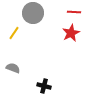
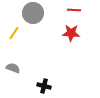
red line: moved 2 px up
red star: rotated 30 degrees clockwise
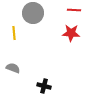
yellow line: rotated 40 degrees counterclockwise
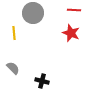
red star: rotated 18 degrees clockwise
gray semicircle: rotated 24 degrees clockwise
black cross: moved 2 px left, 5 px up
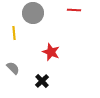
red star: moved 20 px left, 19 px down
black cross: rotated 32 degrees clockwise
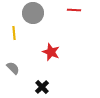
black cross: moved 6 px down
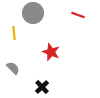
red line: moved 4 px right, 5 px down; rotated 16 degrees clockwise
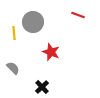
gray circle: moved 9 px down
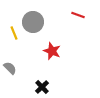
yellow line: rotated 16 degrees counterclockwise
red star: moved 1 px right, 1 px up
gray semicircle: moved 3 px left
